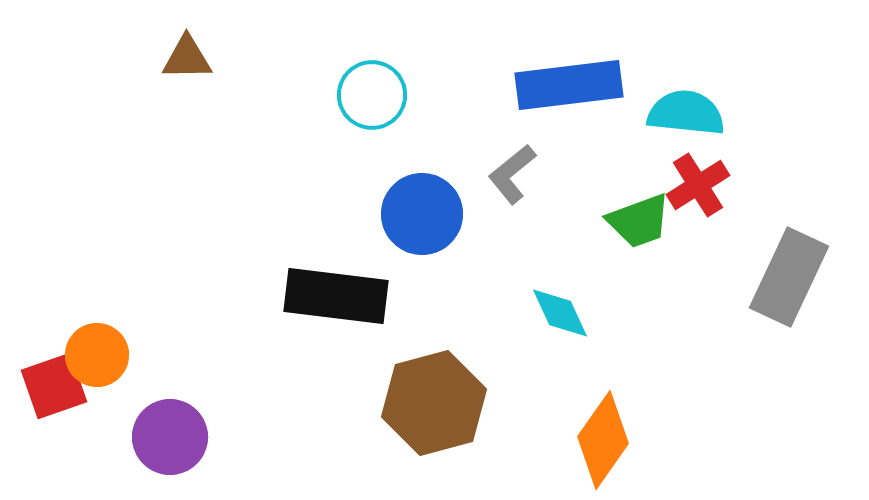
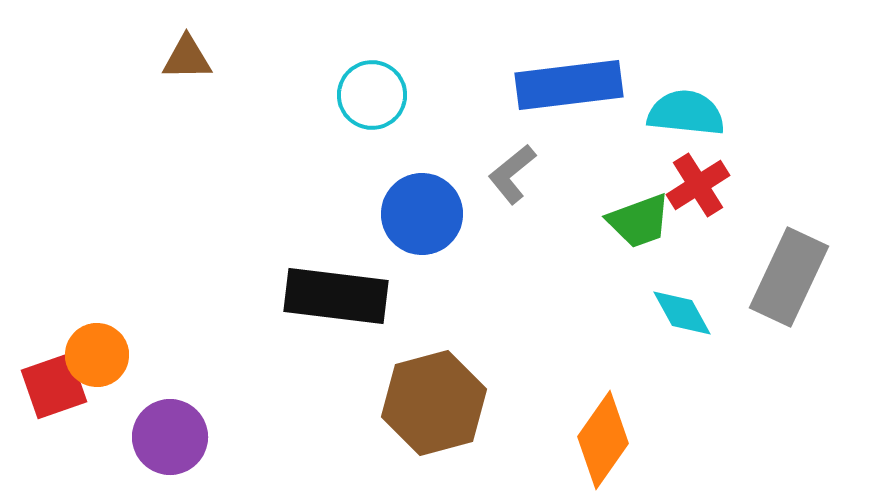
cyan diamond: moved 122 px right; rotated 4 degrees counterclockwise
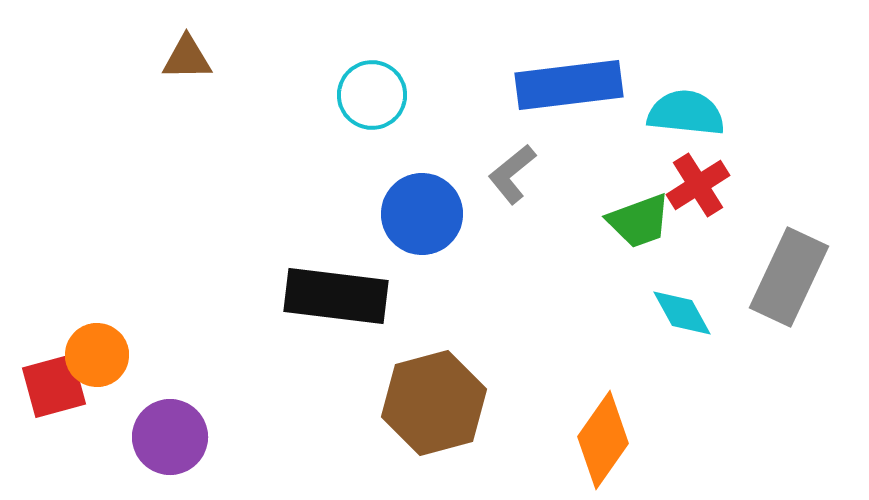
red square: rotated 4 degrees clockwise
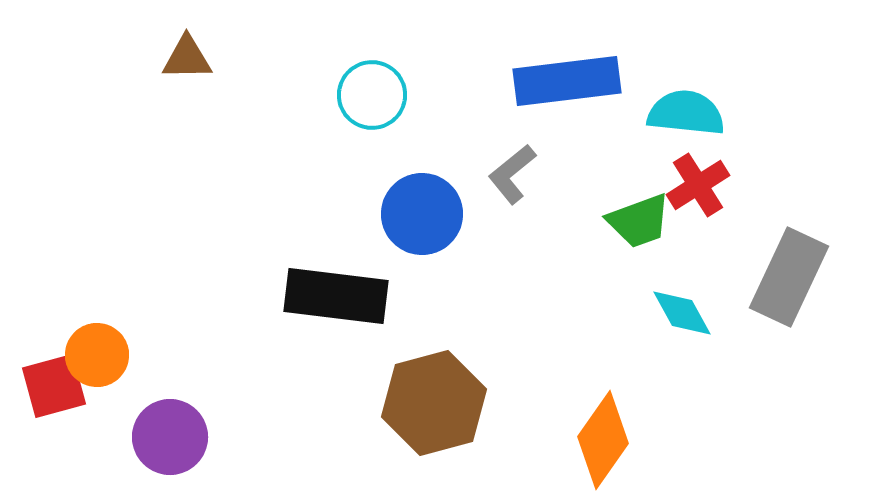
blue rectangle: moved 2 px left, 4 px up
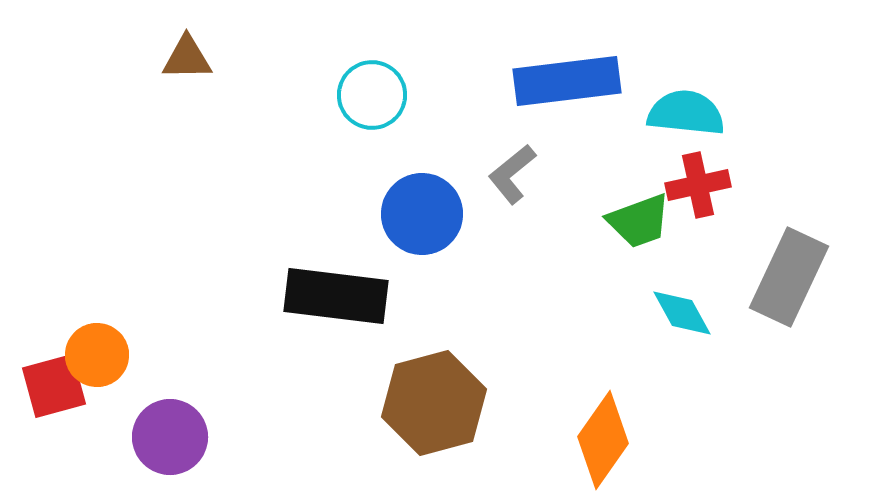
red cross: rotated 20 degrees clockwise
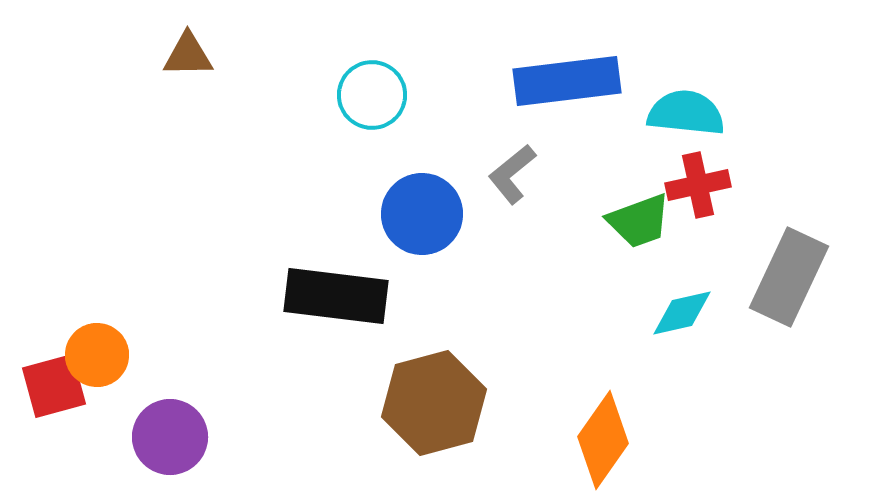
brown triangle: moved 1 px right, 3 px up
cyan diamond: rotated 74 degrees counterclockwise
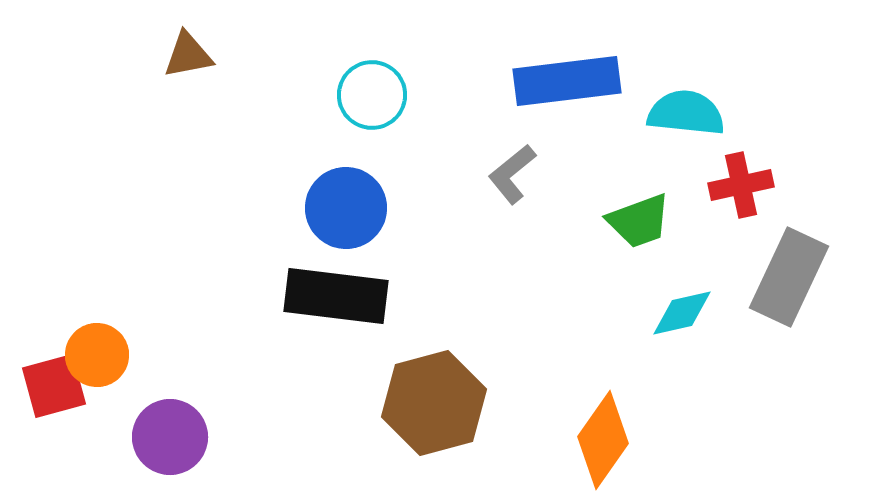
brown triangle: rotated 10 degrees counterclockwise
red cross: moved 43 px right
blue circle: moved 76 px left, 6 px up
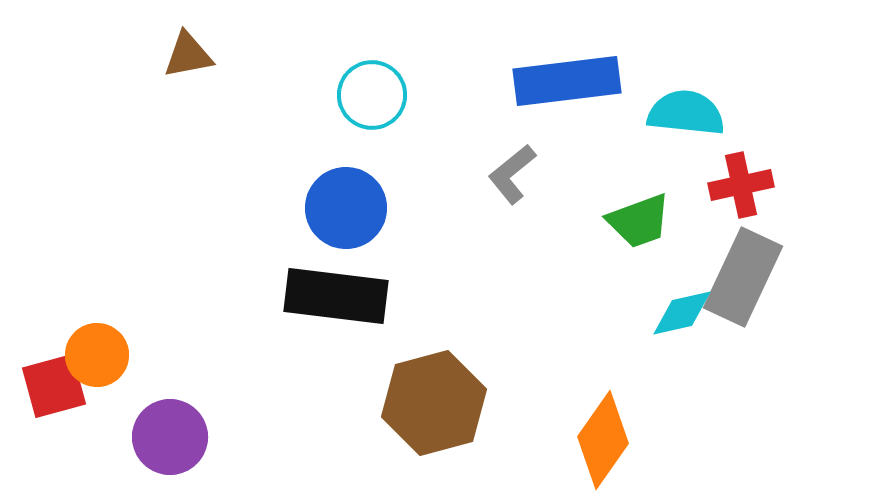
gray rectangle: moved 46 px left
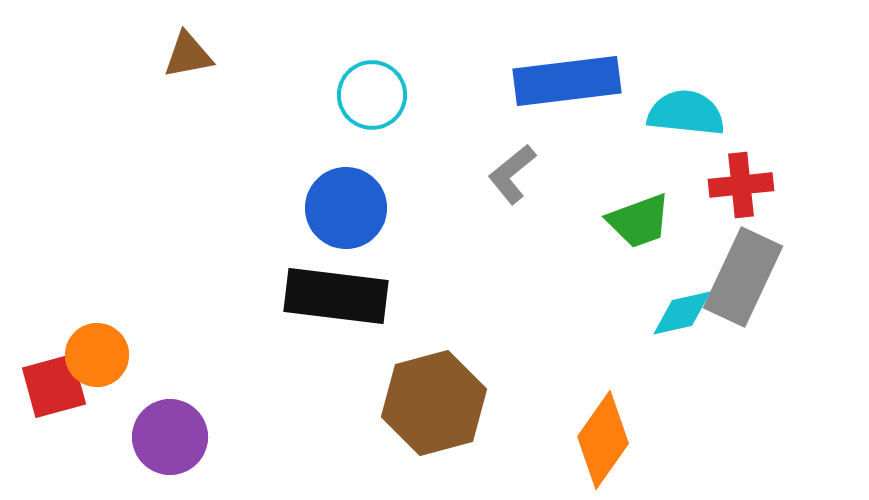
red cross: rotated 6 degrees clockwise
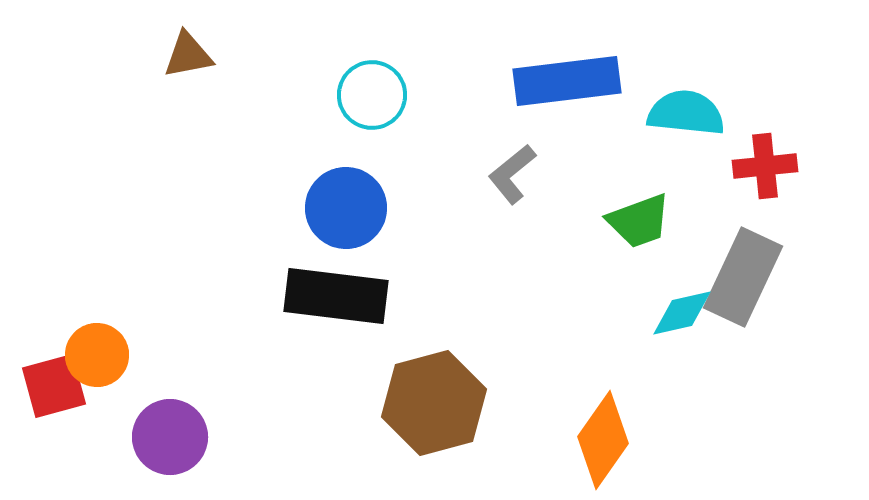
red cross: moved 24 px right, 19 px up
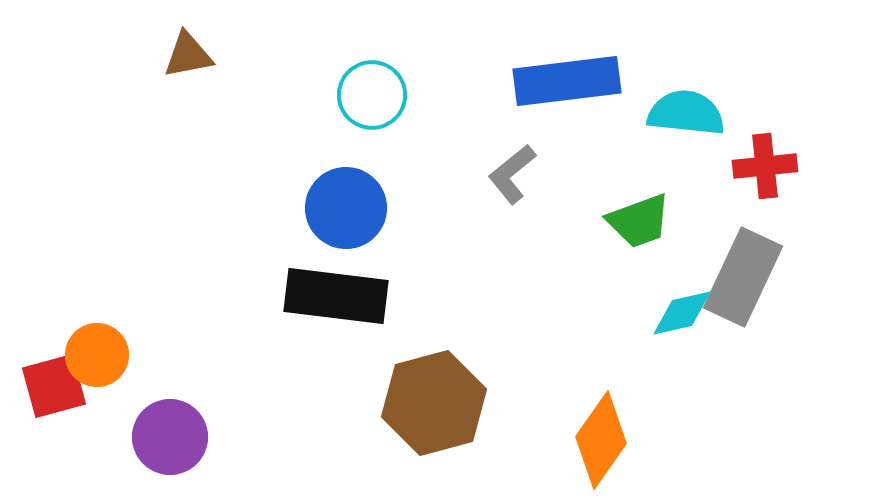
orange diamond: moved 2 px left
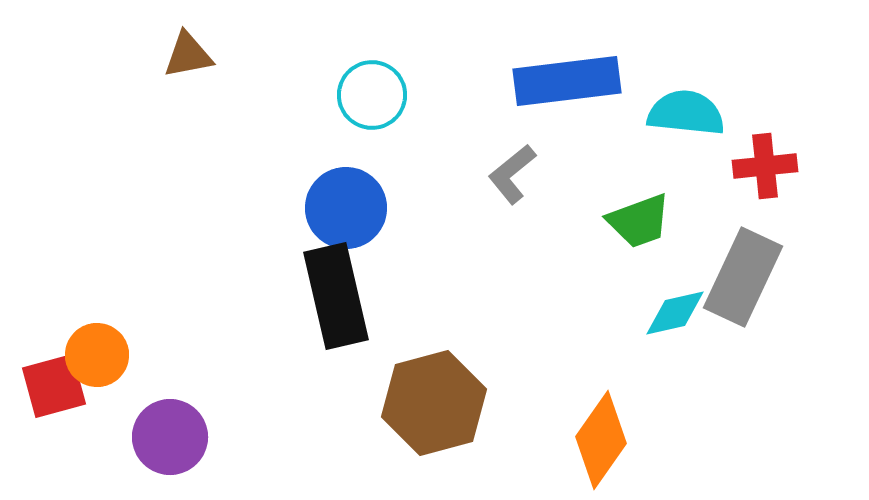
black rectangle: rotated 70 degrees clockwise
cyan diamond: moved 7 px left
